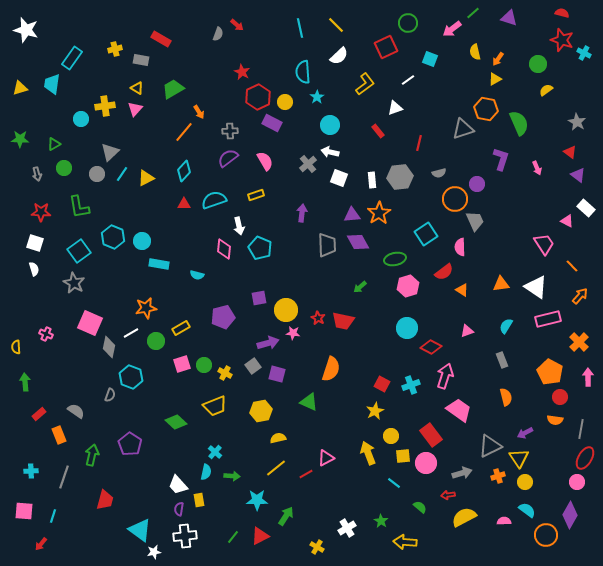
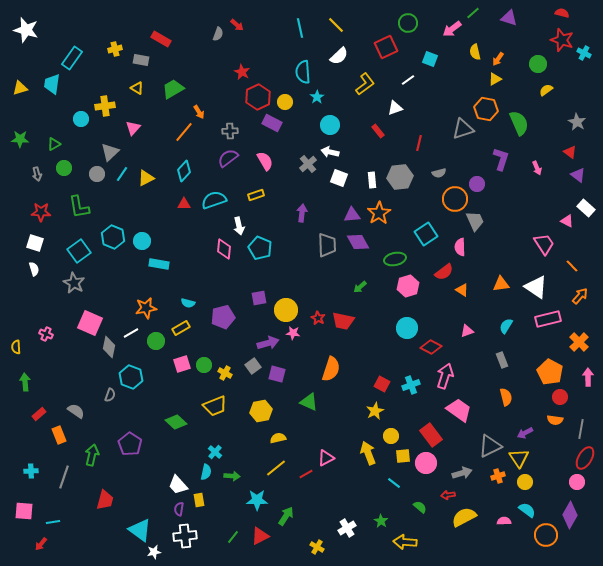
pink triangle at (135, 109): moved 2 px left, 19 px down
cyan semicircle at (197, 275): moved 9 px left, 28 px down
cyan line at (53, 516): moved 6 px down; rotated 64 degrees clockwise
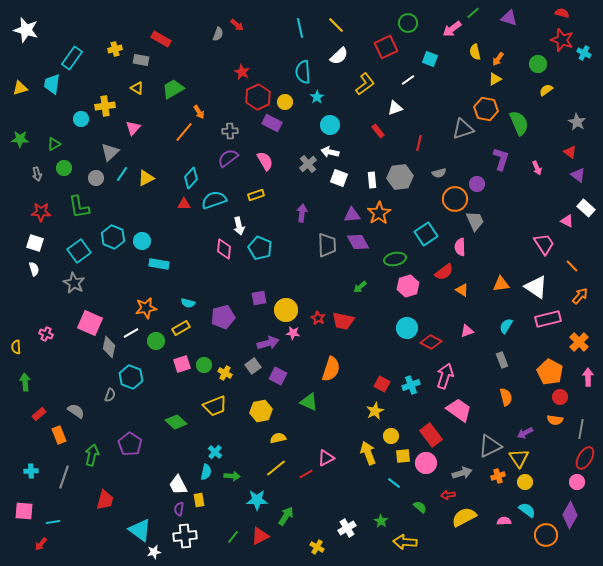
cyan diamond at (184, 171): moved 7 px right, 7 px down
gray circle at (97, 174): moved 1 px left, 4 px down
red diamond at (431, 347): moved 5 px up
purple square at (277, 374): moved 1 px right, 2 px down; rotated 12 degrees clockwise
white trapezoid at (178, 485): rotated 15 degrees clockwise
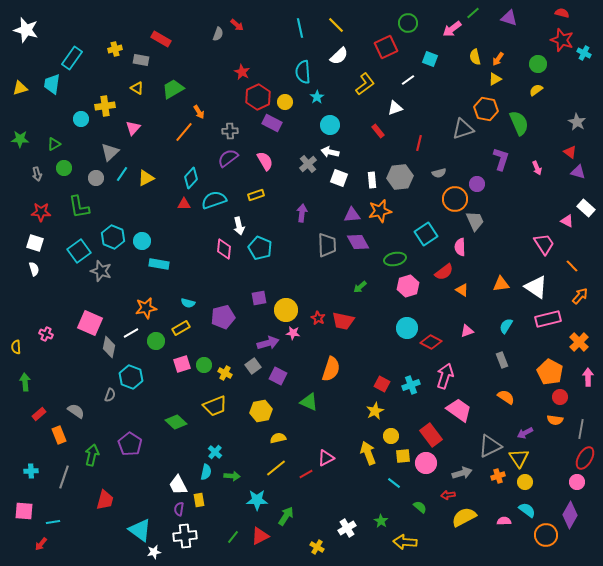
yellow semicircle at (475, 52): moved 5 px down
yellow semicircle at (546, 90): moved 10 px left
purple triangle at (578, 175): moved 3 px up; rotated 21 degrees counterclockwise
orange star at (379, 213): moved 1 px right, 2 px up; rotated 20 degrees clockwise
gray star at (74, 283): moved 27 px right, 12 px up; rotated 10 degrees counterclockwise
orange semicircle at (506, 397): rotated 42 degrees counterclockwise
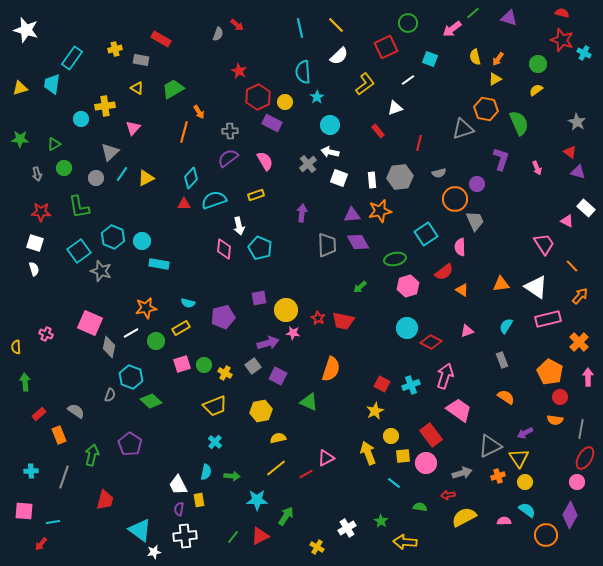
red star at (242, 72): moved 3 px left, 1 px up
orange line at (184, 132): rotated 25 degrees counterclockwise
green diamond at (176, 422): moved 25 px left, 21 px up
cyan cross at (215, 452): moved 10 px up
green semicircle at (420, 507): rotated 32 degrees counterclockwise
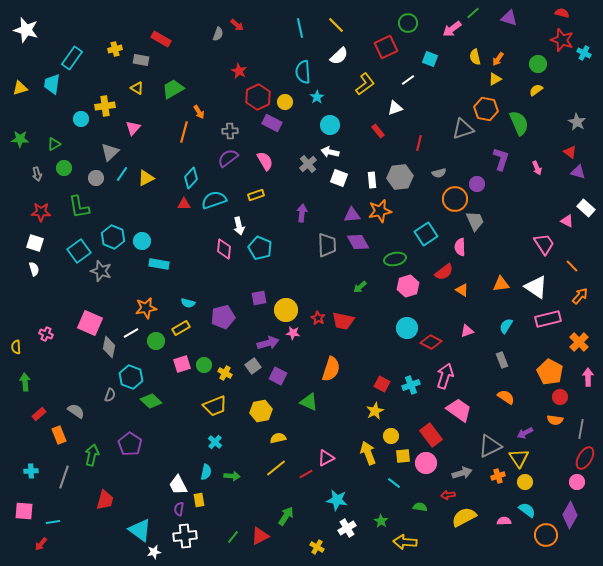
cyan star at (257, 500): moved 80 px right; rotated 10 degrees clockwise
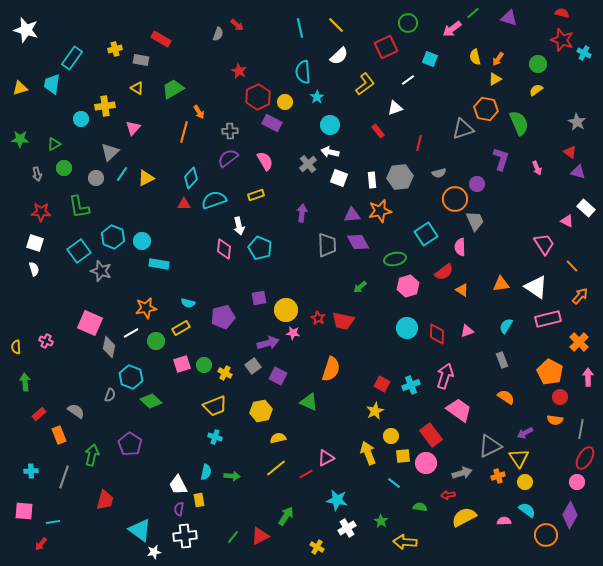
pink cross at (46, 334): moved 7 px down
red diamond at (431, 342): moved 6 px right, 8 px up; rotated 65 degrees clockwise
cyan cross at (215, 442): moved 5 px up; rotated 24 degrees counterclockwise
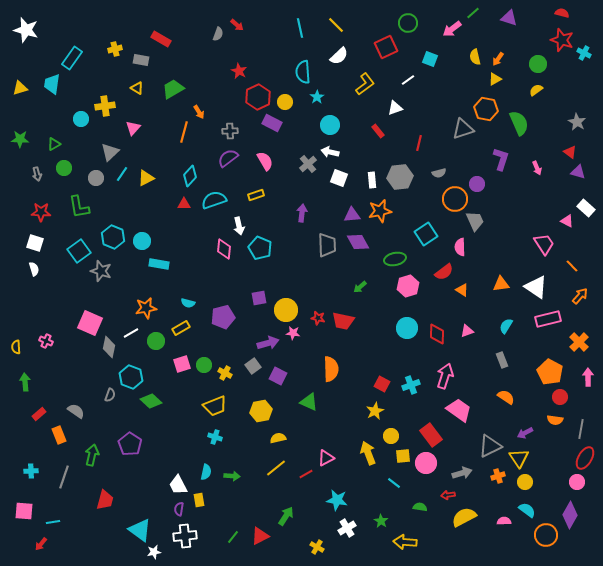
cyan diamond at (191, 178): moved 1 px left, 2 px up
red star at (318, 318): rotated 16 degrees counterclockwise
orange semicircle at (331, 369): rotated 20 degrees counterclockwise
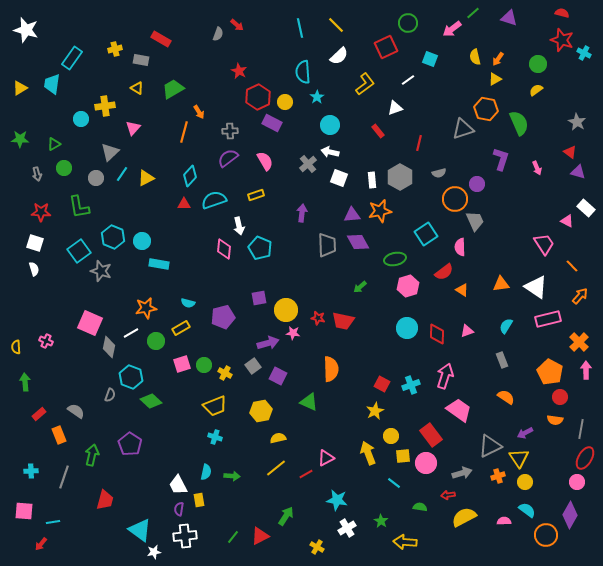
yellow triangle at (20, 88): rotated 14 degrees counterclockwise
gray hexagon at (400, 177): rotated 25 degrees counterclockwise
pink arrow at (588, 377): moved 2 px left, 7 px up
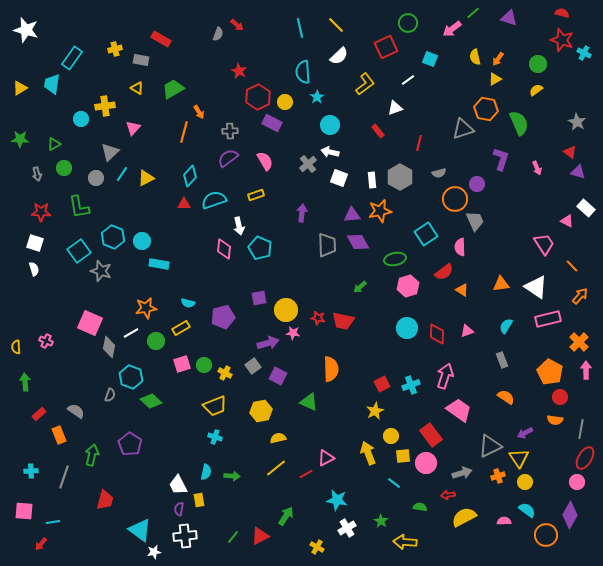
red square at (382, 384): rotated 35 degrees clockwise
